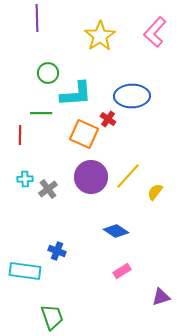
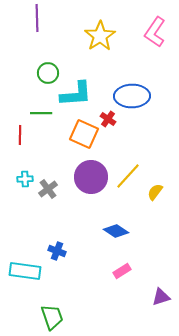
pink L-shape: rotated 8 degrees counterclockwise
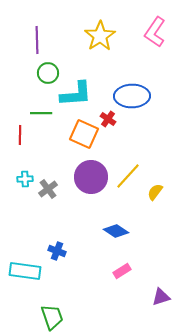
purple line: moved 22 px down
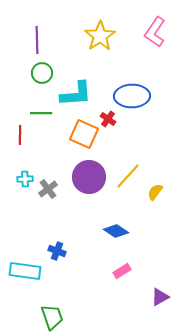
green circle: moved 6 px left
purple circle: moved 2 px left
purple triangle: moved 1 px left; rotated 12 degrees counterclockwise
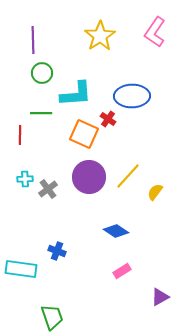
purple line: moved 4 px left
cyan rectangle: moved 4 px left, 2 px up
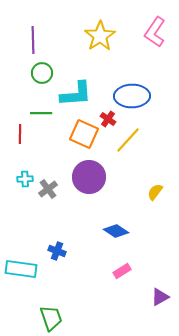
red line: moved 1 px up
yellow line: moved 36 px up
green trapezoid: moved 1 px left, 1 px down
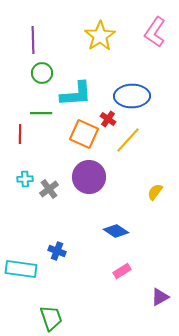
gray cross: moved 1 px right
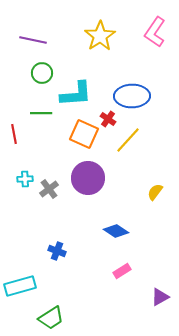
purple line: rotated 76 degrees counterclockwise
red line: moved 6 px left; rotated 12 degrees counterclockwise
purple circle: moved 1 px left, 1 px down
cyan rectangle: moved 1 px left, 17 px down; rotated 24 degrees counterclockwise
green trapezoid: rotated 76 degrees clockwise
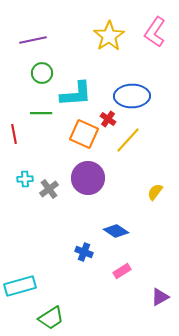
yellow star: moved 9 px right
purple line: rotated 24 degrees counterclockwise
blue cross: moved 27 px right, 1 px down
